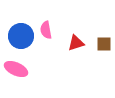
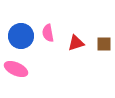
pink semicircle: moved 2 px right, 3 px down
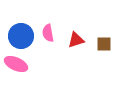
red triangle: moved 3 px up
pink ellipse: moved 5 px up
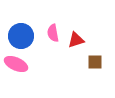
pink semicircle: moved 5 px right
brown square: moved 9 px left, 18 px down
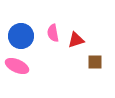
pink ellipse: moved 1 px right, 2 px down
